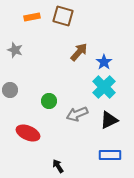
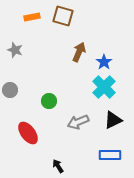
brown arrow: rotated 18 degrees counterclockwise
gray arrow: moved 1 px right, 8 px down
black triangle: moved 4 px right
red ellipse: rotated 30 degrees clockwise
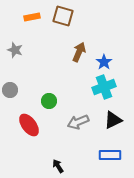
cyan cross: rotated 25 degrees clockwise
red ellipse: moved 1 px right, 8 px up
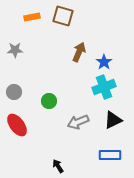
gray star: rotated 21 degrees counterclockwise
gray circle: moved 4 px right, 2 px down
red ellipse: moved 12 px left
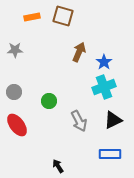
gray arrow: moved 1 px right, 1 px up; rotated 95 degrees counterclockwise
blue rectangle: moved 1 px up
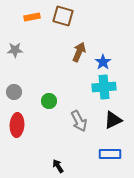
blue star: moved 1 px left
cyan cross: rotated 15 degrees clockwise
red ellipse: rotated 40 degrees clockwise
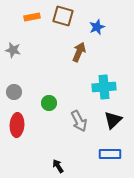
gray star: moved 2 px left; rotated 14 degrees clockwise
blue star: moved 6 px left, 35 px up; rotated 14 degrees clockwise
green circle: moved 2 px down
black triangle: rotated 18 degrees counterclockwise
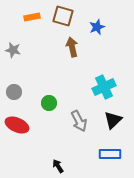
brown arrow: moved 7 px left, 5 px up; rotated 36 degrees counterclockwise
cyan cross: rotated 20 degrees counterclockwise
red ellipse: rotated 70 degrees counterclockwise
